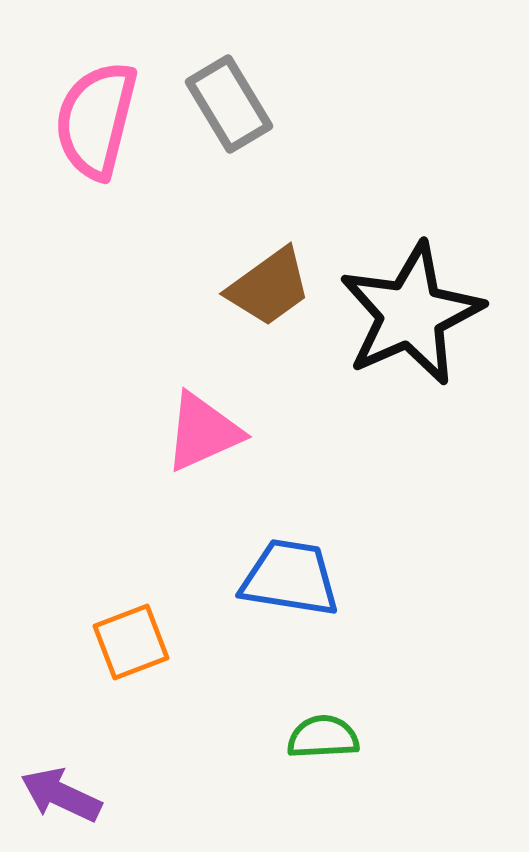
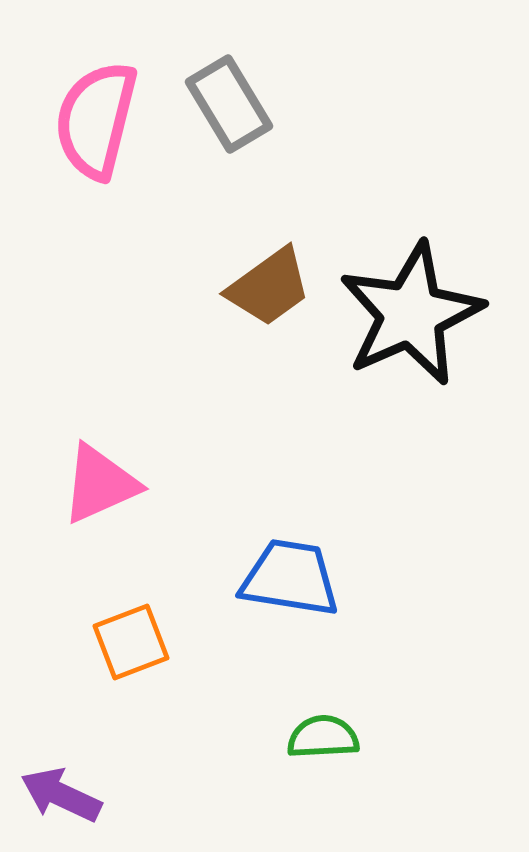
pink triangle: moved 103 px left, 52 px down
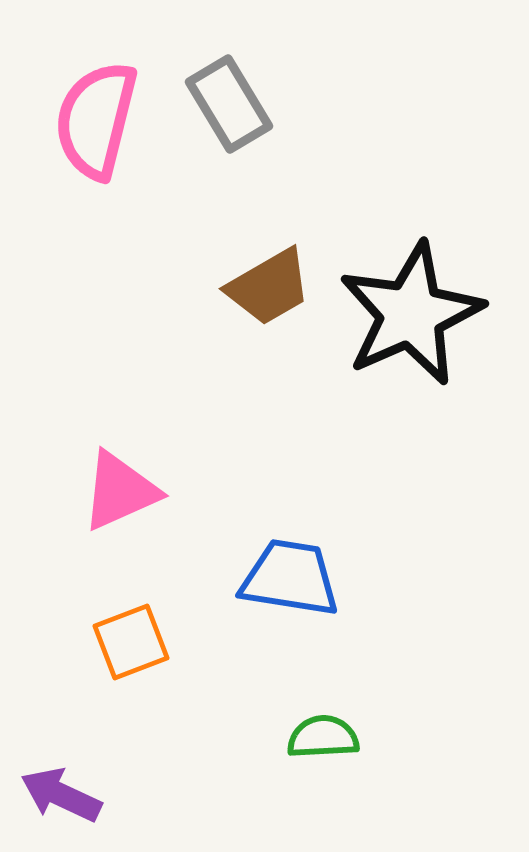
brown trapezoid: rotated 6 degrees clockwise
pink triangle: moved 20 px right, 7 px down
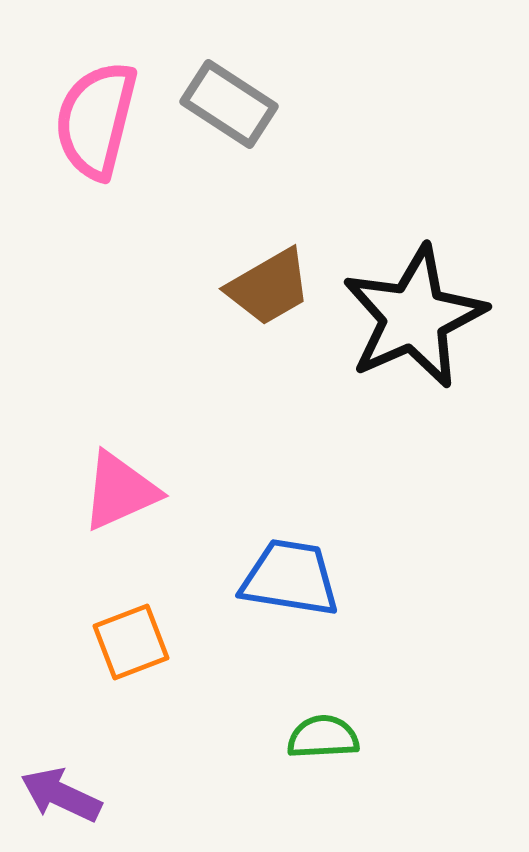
gray rectangle: rotated 26 degrees counterclockwise
black star: moved 3 px right, 3 px down
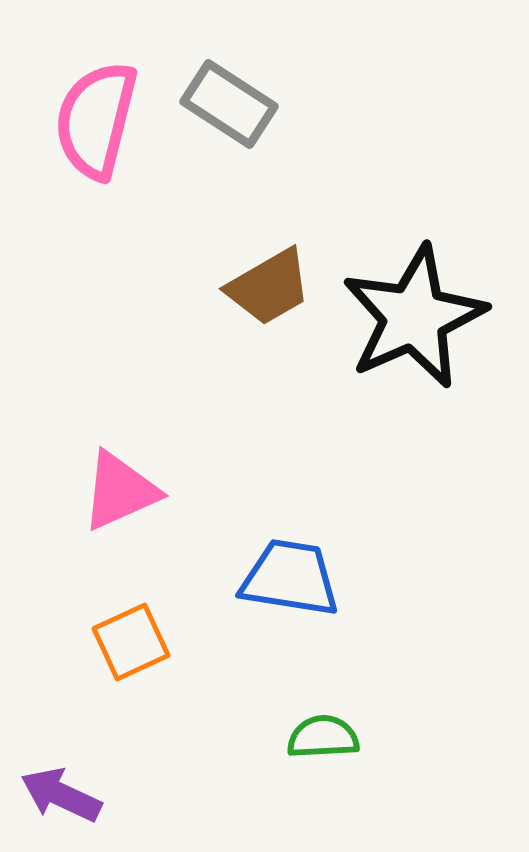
orange square: rotated 4 degrees counterclockwise
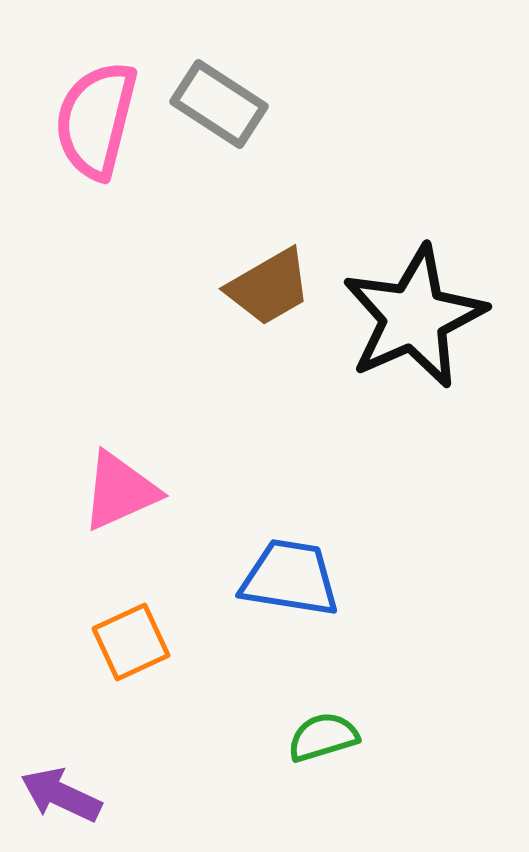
gray rectangle: moved 10 px left
green semicircle: rotated 14 degrees counterclockwise
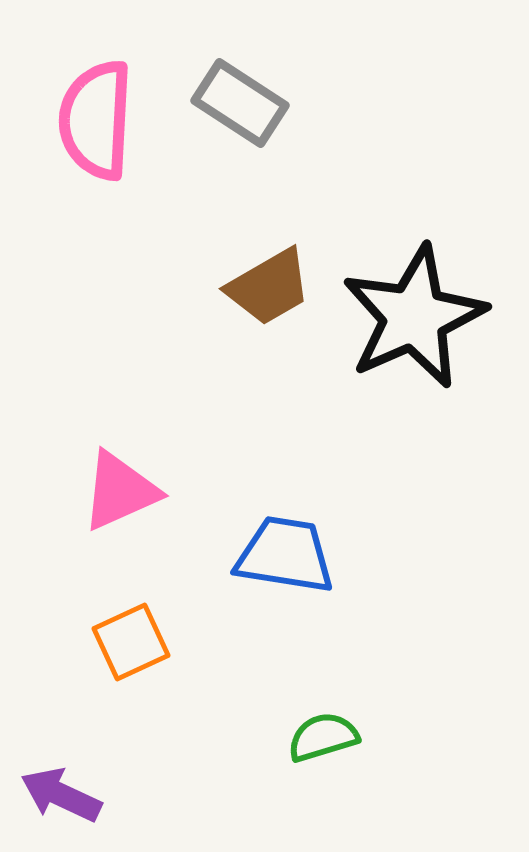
gray rectangle: moved 21 px right, 1 px up
pink semicircle: rotated 11 degrees counterclockwise
blue trapezoid: moved 5 px left, 23 px up
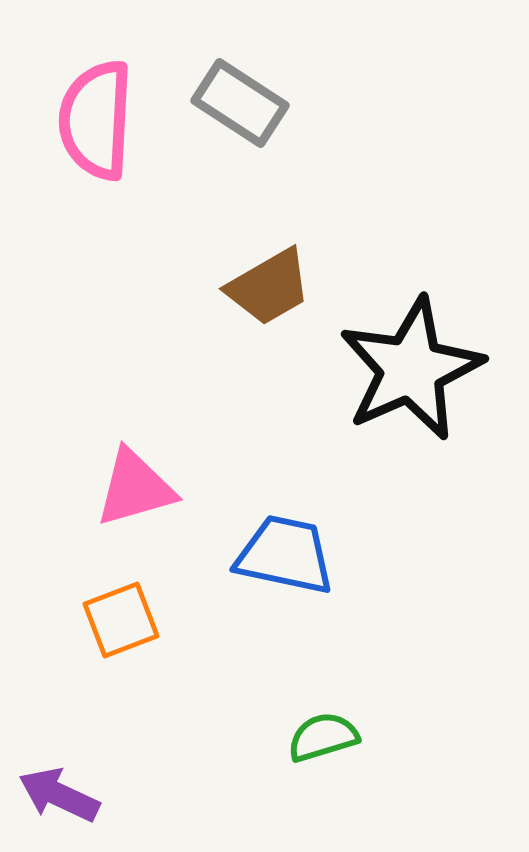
black star: moved 3 px left, 52 px down
pink triangle: moved 15 px right, 3 px up; rotated 8 degrees clockwise
blue trapezoid: rotated 3 degrees clockwise
orange square: moved 10 px left, 22 px up; rotated 4 degrees clockwise
purple arrow: moved 2 px left
